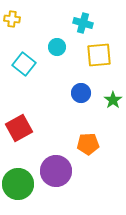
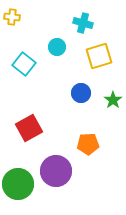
yellow cross: moved 2 px up
yellow square: moved 1 px down; rotated 12 degrees counterclockwise
red square: moved 10 px right
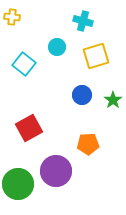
cyan cross: moved 2 px up
yellow square: moved 3 px left
blue circle: moved 1 px right, 2 px down
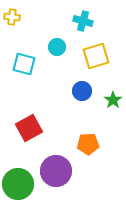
cyan square: rotated 25 degrees counterclockwise
blue circle: moved 4 px up
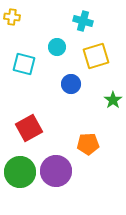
blue circle: moved 11 px left, 7 px up
green circle: moved 2 px right, 12 px up
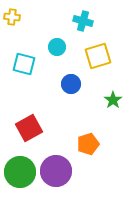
yellow square: moved 2 px right
orange pentagon: rotated 15 degrees counterclockwise
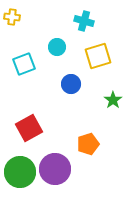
cyan cross: moved 1 px right
cyan square: rotated 35 degrees counterclockwise
purple circle: moved 1 px left, 2 px up
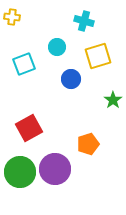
blue circle: moved 5 px up
